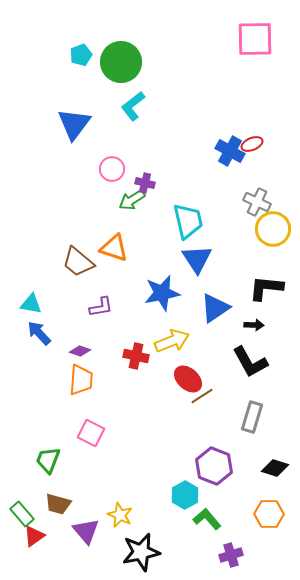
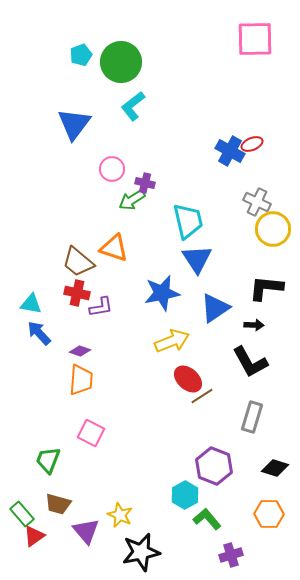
red cross at (136, 356): moved 59 px left, 63 px up
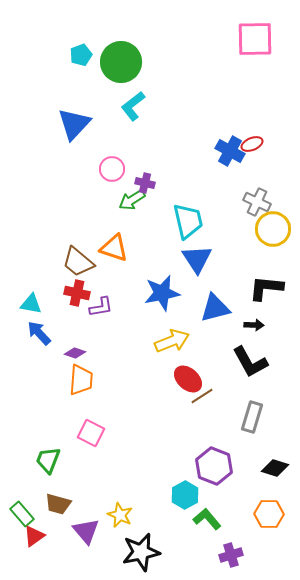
blue triangle at (74, 124): rotated 6 degrees clockwise
blue triangle at (215, 308): rotated 20 degrees clockwise
purple diamond at (80, 351): moved 5 px left, 2 px down
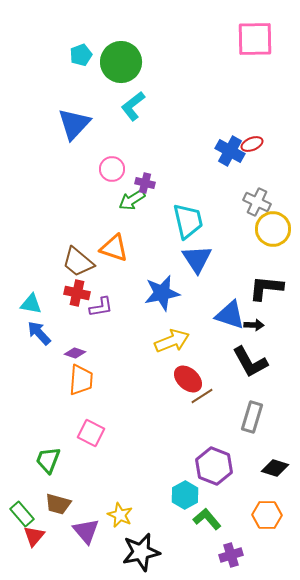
blue triangle at (215, 308): moved 15 px right, 7 px down; rotated 32 degrees clockwise
orange hexagon at (269, 514): moved 2 px left, 1 px down
red triangle at (34, 536): rotated 15 degrees counterclockwise
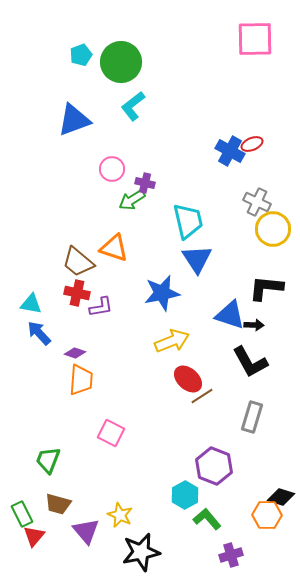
blue triangle at (74, 124): moved 4 px up; rotated 27 degrees clockwise
pink square at (91, 433): moved 20 px right
black diamond at (275, 468): moved 6 px right, 29 px down
green rectangle at (22, 514): rotated 15 degrees clockwise
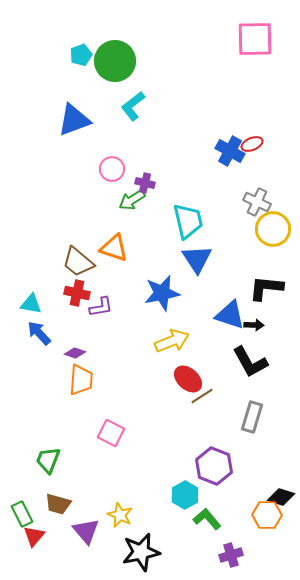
green circle at (121, 62): moved 6 px left, 1 px up
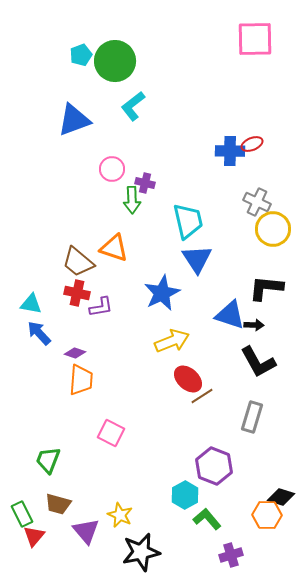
blue cross at (230, 151): rotated 28 degrees counterclockwise
green arrow at (132, 200): rotated 60 degrees counterclockwise
blue star at (162, 293): rotated 15 degrees counterclockwise
black L-shape at (250, 362): moved 8 px right
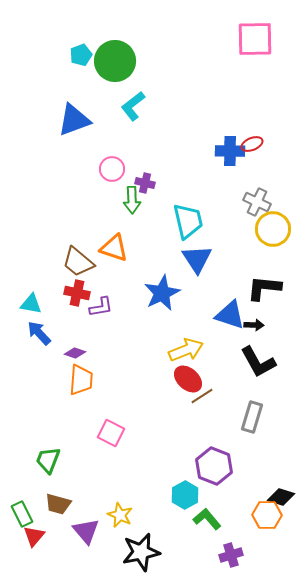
black L-shape at (266, 288): moved 2 px left
yellow arrow at (172, 341): moved 14 px right, 9 px down
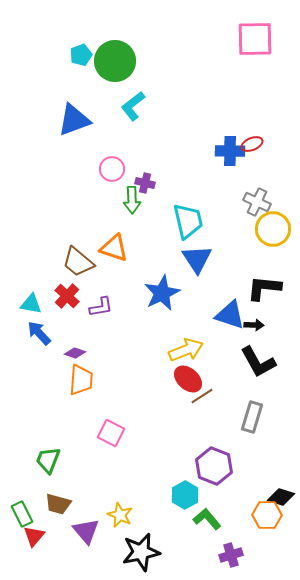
red cross at (77, 293): moved 10 px left, 3 px down; rotated 30 degrees clockwise
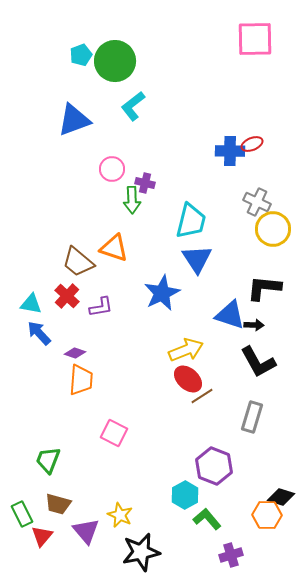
cyan trapezoid at (188, 221): moved 3 px right; rotated 27 degrees clockwise
pink square at (111, 433): moved 3 px right
red triangle at (34, 536): moved 8 px right
